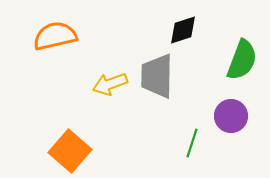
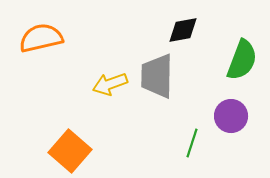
black diamond: rotated 8 degrees clockwise
orange semicircle: moved 14 px left, 2 px down
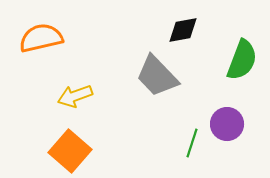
gray trapezoid: rotated 45 degrees counterclockwise
yellow arrow: moved 35 px left, 12 px down
purple circle: moved 4 px left, 8 px down
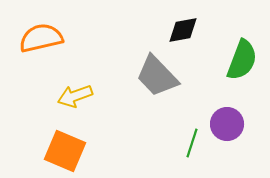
orange square: moved 5 px left; rotated 18 degrees counterclockwise
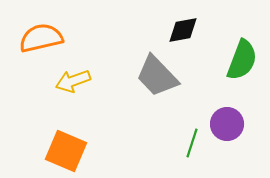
yellow arrow: moved 2 px left, 15 px up
orange square: moved 1 px right
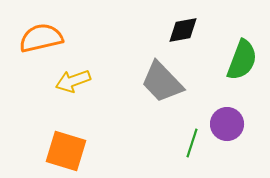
gray trapezoid: moved 5 px right, 6 px down
orange square: rotated 6 degrees counterclockwise
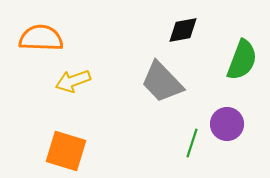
orange semicircle: rotated 15 degrees clockwise
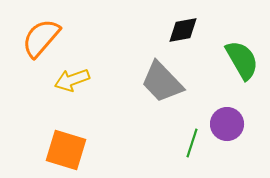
orange semicircle: rotated 51 degrees counterclockwise
green semicircle: rotated 51 degrees counterclockwise
yellow arrow: moved 1 px left, 1 px up
orange square: moved 1 px up
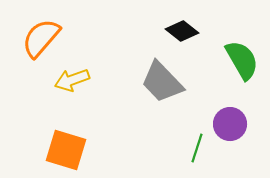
black diamond: moved 1 px left, 1 px down; rotated 48 degrees clockwise
purple circle: moved 3 px right
green line: moved 5 px right, 5 px down
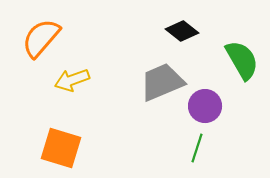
gray trapezoid: rotated 111 degrees clockwise
purple circle: moved 25 px left, 18 px up
orange square: moved 5 px left, 2 px up
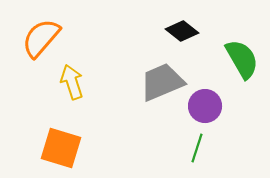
green semicircle: moved 1 px up
yellow arrow: moved 2 px down; rotated 92 degrees clockwise
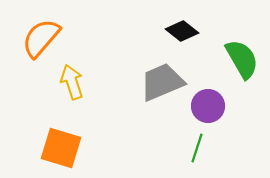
purple circle: moved 3 px right
